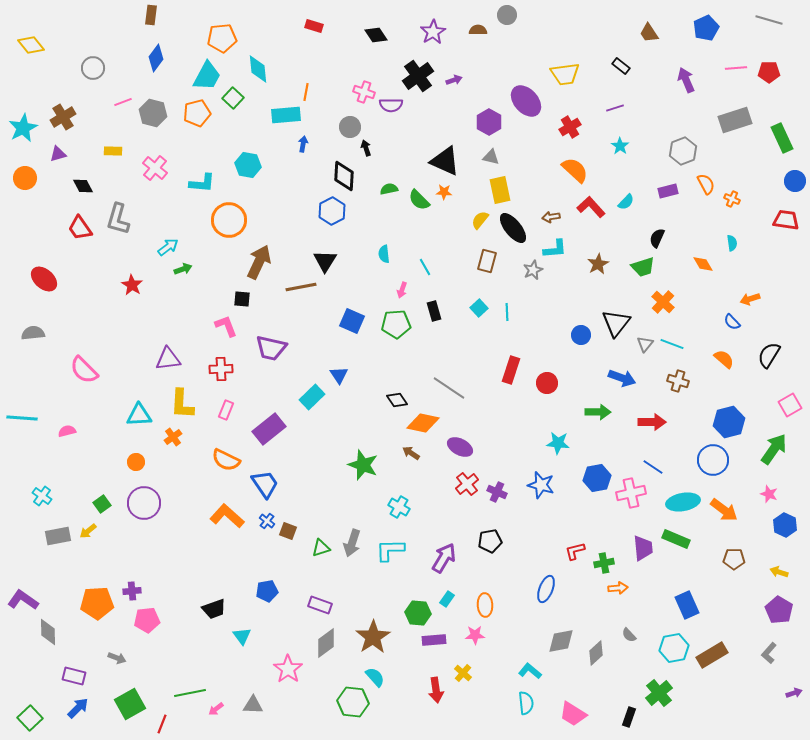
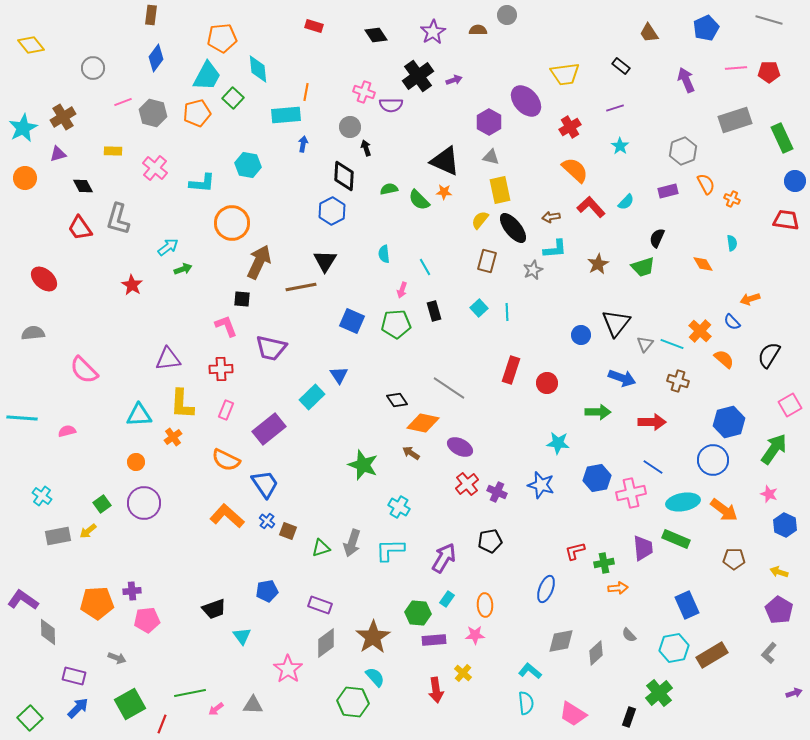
orange circle at (229, 220): moved 3 px right, 3 px down
orange cross at (663, 302): moved 37 px right, 29 px down
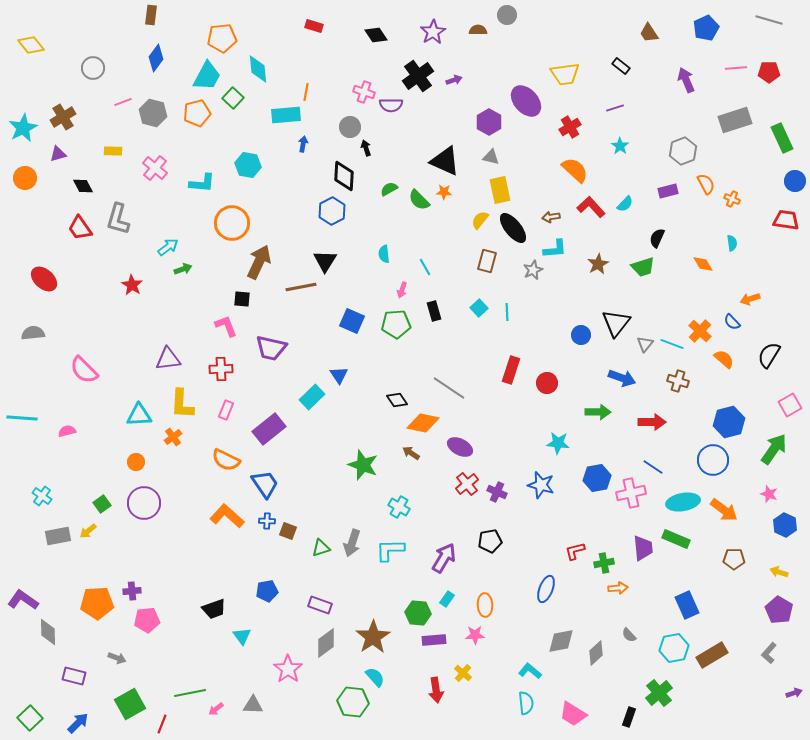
green semicircle at (389, 189): rotated 18 degrees counterclockwise
cyan semicircle at (626, 202): moved 1 px left, 2 px down
blue cross at (267, 521): rotated 35 degrees counterclockwise
blue arrow at (78, 708): moved 15 px down
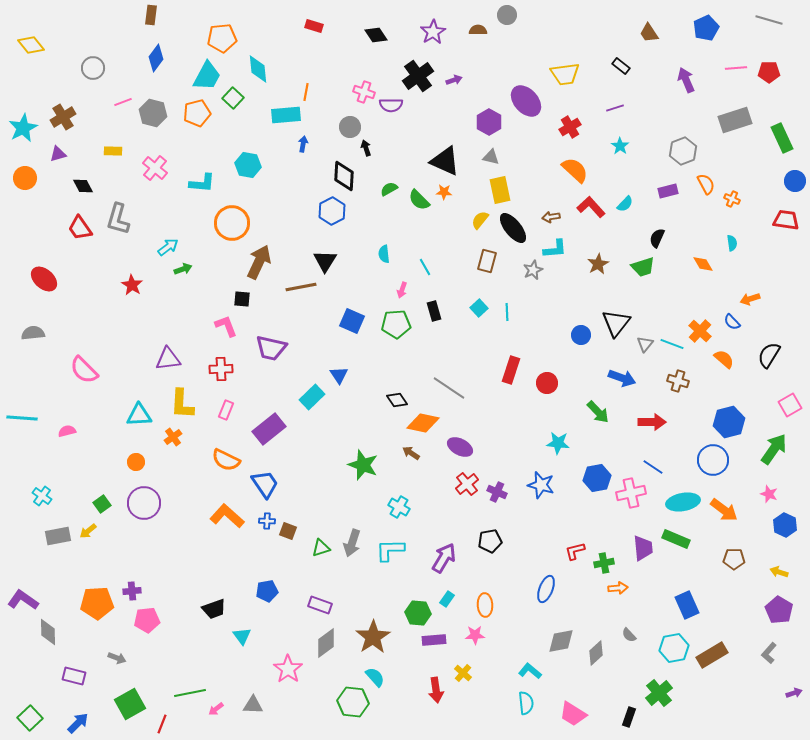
green arrow at (598, 412): rotated 45 degrees clockwise
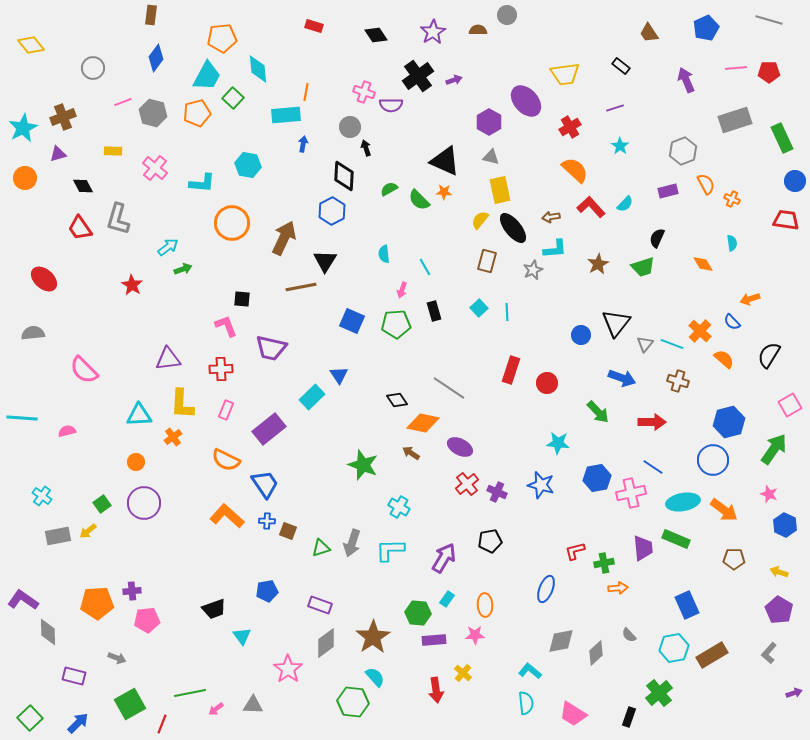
brown cross at (63, 117): rotated 10 degrees clockwise
brown arrow at (259, 262): moved 25 px right, 24 px up
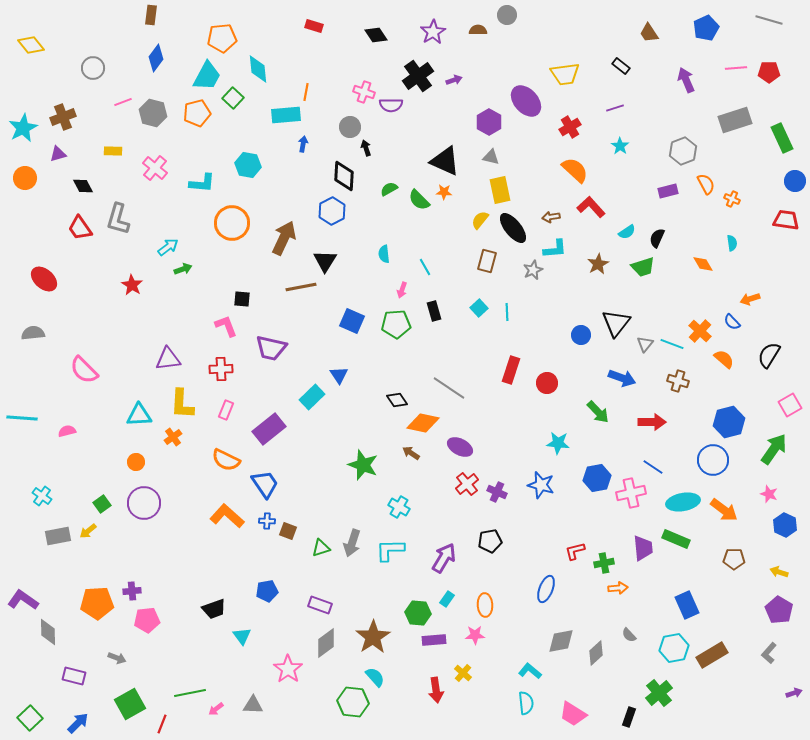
cyan semicircle at (625, 204): moved 2 px right, 28 px down; rotated 12 degrees clockwise
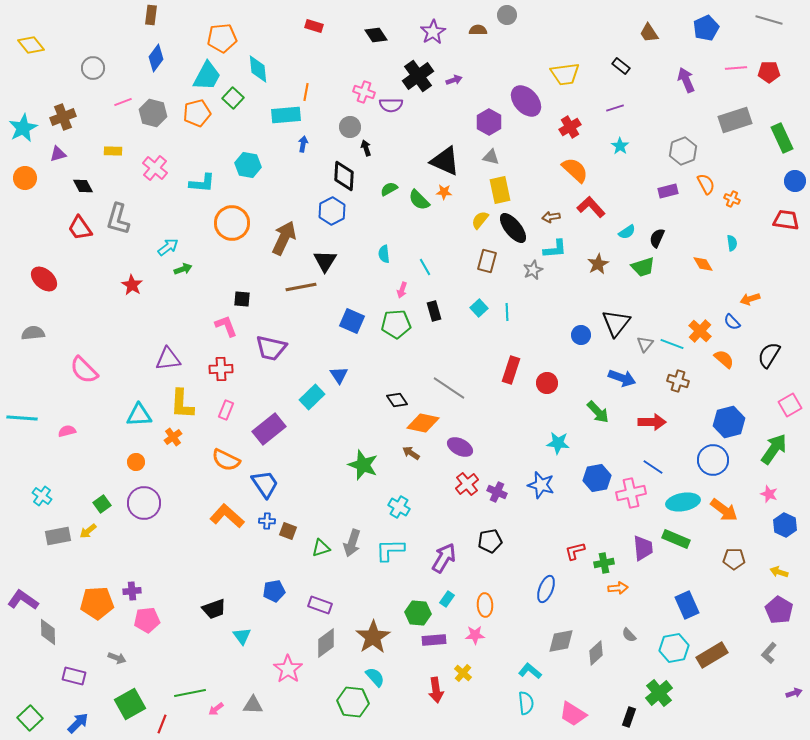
blue pentagon at (267, 591): moved 7 px right
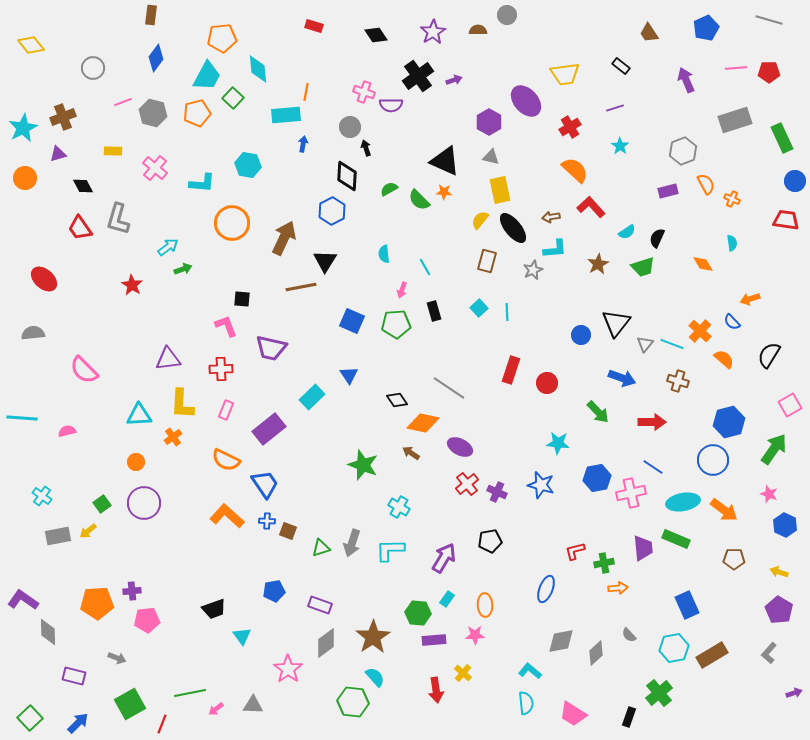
black diamond at (344, 176): moved 3 px right
blue triangle at (339, 375): moved 10 px right
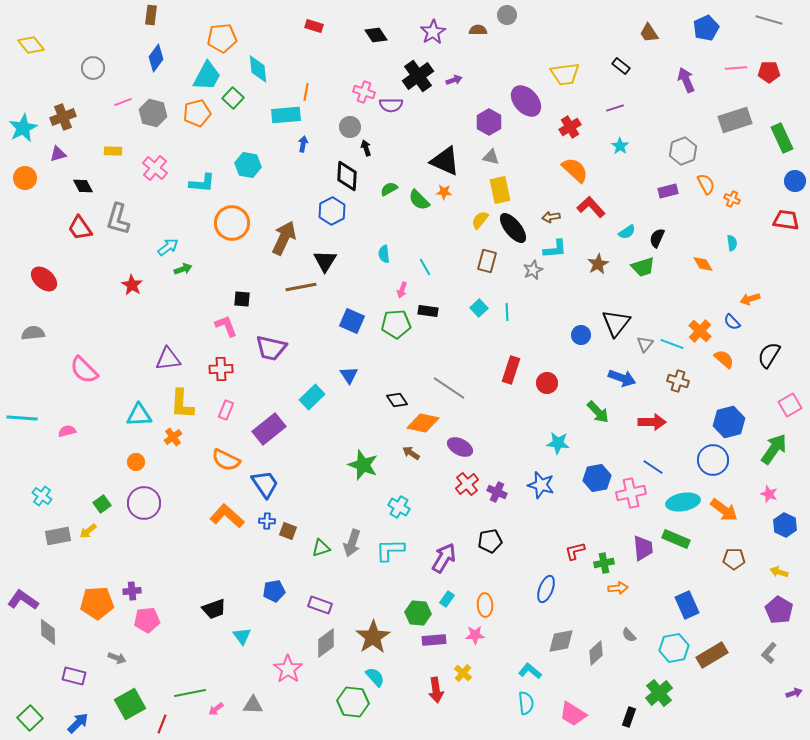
black rectangle at (434, 311): moved 6 px left; rotated 66 degrees counterclockwise
